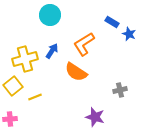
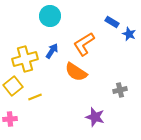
cyan circle: moved 1 px down
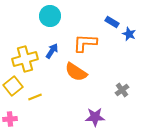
orange L-shape: moved 1 px right, 1 px up; rotated 35 degrees clockwise
gray cross: moved 2 px right; rotated 24 degrees counterclockwise
purple star: rotated 18 degrees counterclockwise
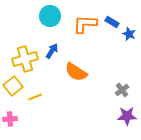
orange L-shape: moved 19 px up
purple star: moved 32 px right, 1 px up
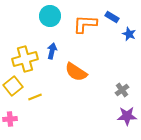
blue rectangle: moved 5 px up
blue arrow: rotated 21 degrees counterclockwise
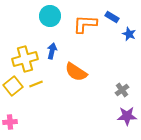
yellow line: moved 1 px right, 13 px up
pink cross: moved 3 px down
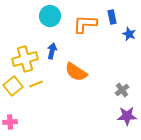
blue rectangle: rotated 48 degrees clockwise
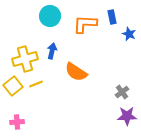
gray cross: moved 2 px down
pink cross: moved 7 px right
